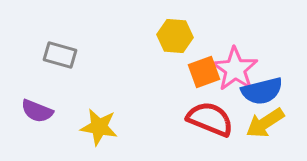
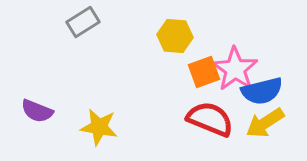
gray rectangle: moved 23 px right, 33 px up; rotated 48 degrees counterclockwise
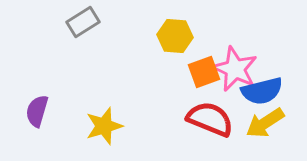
pink star: rotated 9 degrees counterclockwise
purple semicircle: rotated 84 degrees clockwise
yellow star: moved 5 px right, 1 px up; rotated 27 degrees counterclockwise
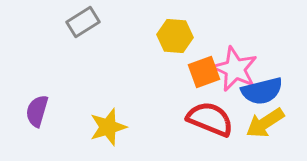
yellow star: moved 4 px right, 1 px down
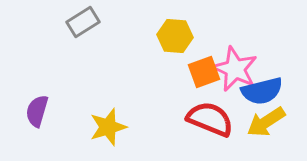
yellow arrow: moved 1 px right, 1 px up
